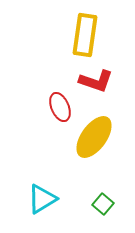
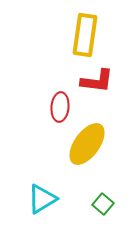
red L-shape: moved 1 px right; rotated 12 degrees counterclockwise
red ellipse: rotated 28 degrees clockwise
yellow ellipse: moved 7 px left, 7 px down
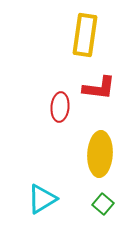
red L-shape: moved 2 px right, 7 px down
yellow ellipse: moved 13 px right, 10 px down; rotated 33 degrees counterclockwise
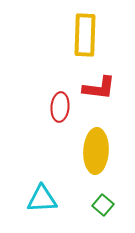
yellow rectangle: rotated 6 degrees counterclockwise
yellow ellipse: moved 4 px left, 3 px up
cyan triangle: rotated 28 degrees clockwise
green square: moved 1 px down
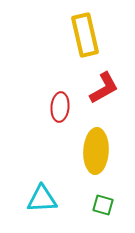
yellow rectangle: rotated 15 degrees counterclockwise
red L-shape: moved 5 px right; rotated 36 degrees counterclockwise
green square: rotated 25 degrees counterclockwise
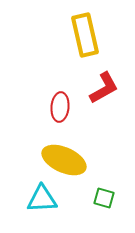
yellow ellipse: moved 32 px left, 9 px down; rotated 69 degrees counterclockwise
green square: moved 1 px right, 7 px up
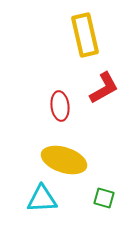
red ellipse: moved 1 px up; rotated 12 degrees counterclockwise
yellow ellipse: rotated 6 degrees counterclockwise
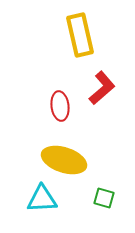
yellow rectangle: moved 5 px left
red L-shape: moved 2 px left; rotated 12 degrees counterclockwise
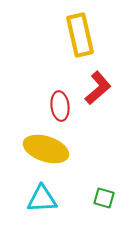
red L-shape: moved 4 px left
yellow ellipse: moved 18 px left, 11 px up
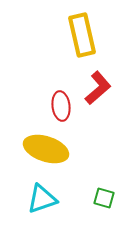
yellow rectangle: moved 2 px right
red ellipse: moved 1 px right
cyan triangle: rotated 16 degrees counterclockwise
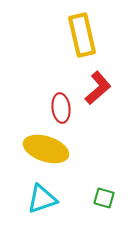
red ellipse: moved 2 px down
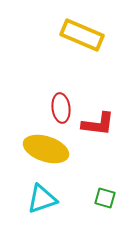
yellow rectangle: rotated 54 degrees counterclockwise
red L-shape: moved 36 px down; rotated 48 degrees clockwise
green square: moved 1 px right
